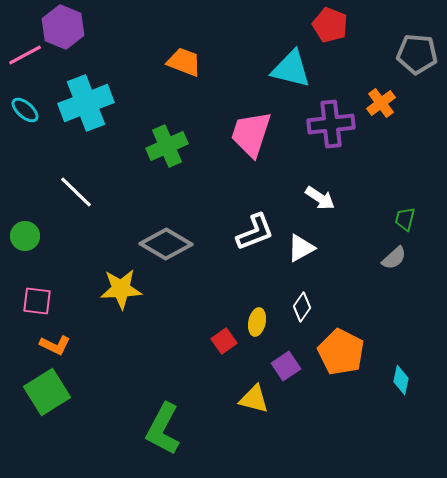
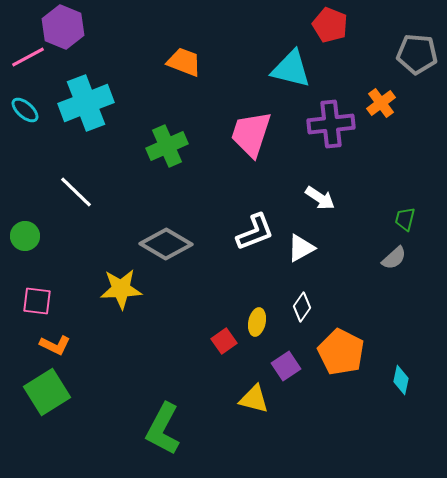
pink line: moved 3 px right, 2 px down
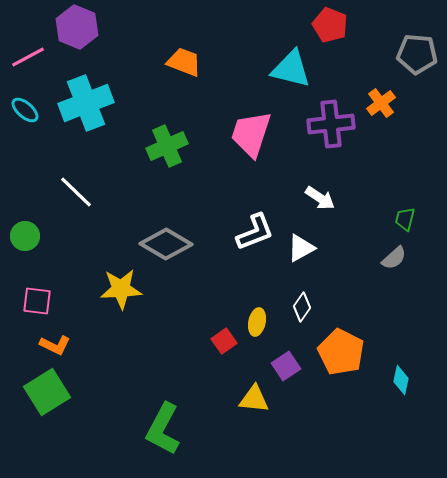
purple hexagon: moved 14 px right
yellow triangle: rotated 8 degrees counterclockwise
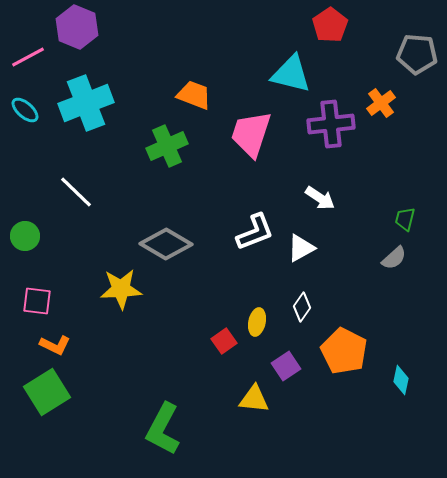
red pentagon: rotated 16 degrees clockwise
orange trapezoid: moved 10 px right, 33 px down
cyan triangle: moved 5 px down
orange pentagon: moved 3 px right, 1 px up
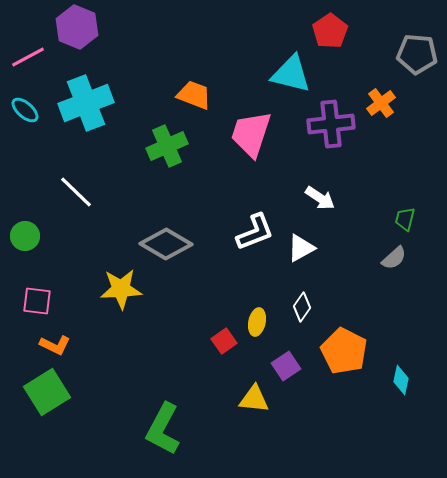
red pentagon: moved 6 px down
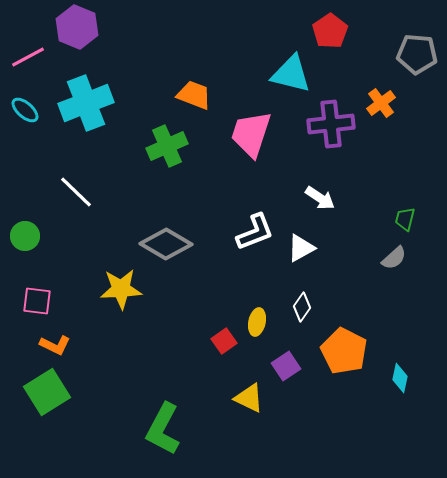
cyan diamond: moved 1 px left, 2 px up
yellow triangle: moved 5 px left, 1 px up; rotated 20 degrees clockwise
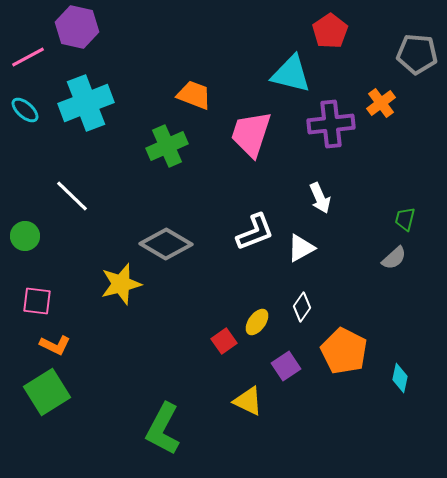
purple hexagon: rotated 9 degrees counterclockwise
white line: moved 4 px left, 4 px down
white arrow: rotated 32 degrees clockwise
yellow star: moved 5 px up; rotated 12 degrees counterclockwise
yellow ellipse: rotated 24 degrees clockwise
yellow triangle: moved 1 px left, 3 px down
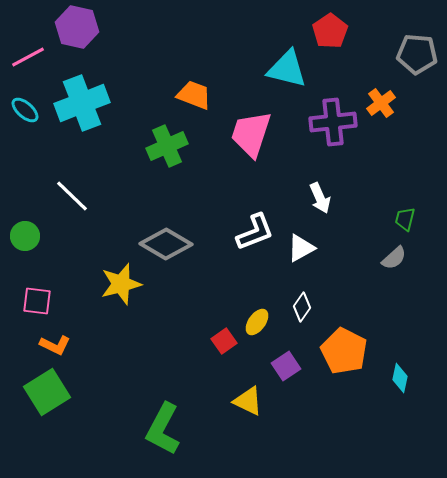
cyan triangle: moved 4 px left, 5 px up
cyan cross: moved 4 px left
purple cross: moved 2 px right, 2 px up
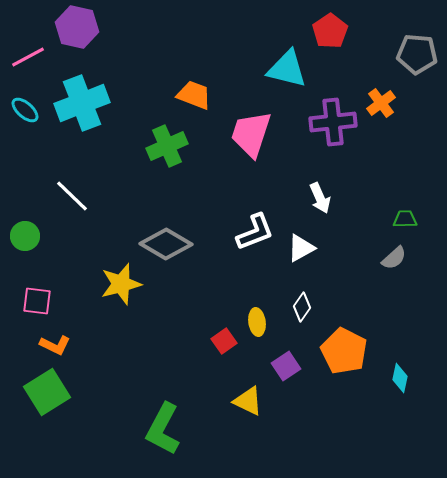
green trapezoid: rotated 75 degrees clockwise
yellow ellipse: rotated 44 degrees counterclockwise
